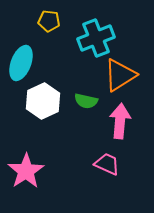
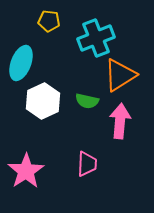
green semicircle: moved 1 px right
pink trapezoid: moved 20 px left; rotated 68 degrees clockwise
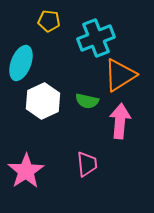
pink trapezoid: rotated 8 degrees counterclockwise
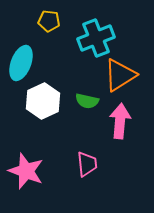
pink star: rotated 18 degrees counterclockwise
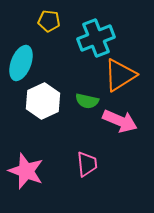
pink arrow: rotated 108 degrees clockwise
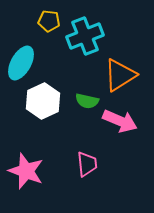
cyan cross: moved 11 px left, 2 px up
cyan ellipse: rotated 8 degrees clockwise
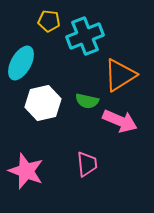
white hexagon: moved 2 px down; rotated 12 degrees clockwise
